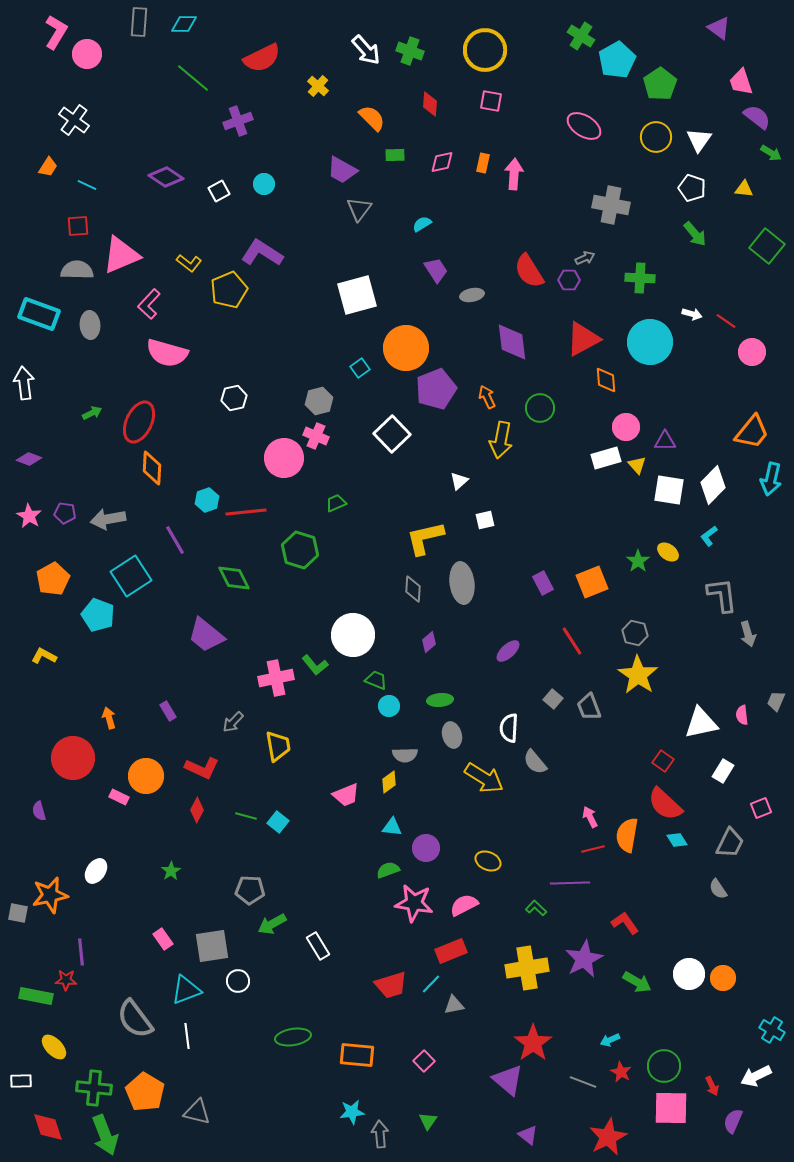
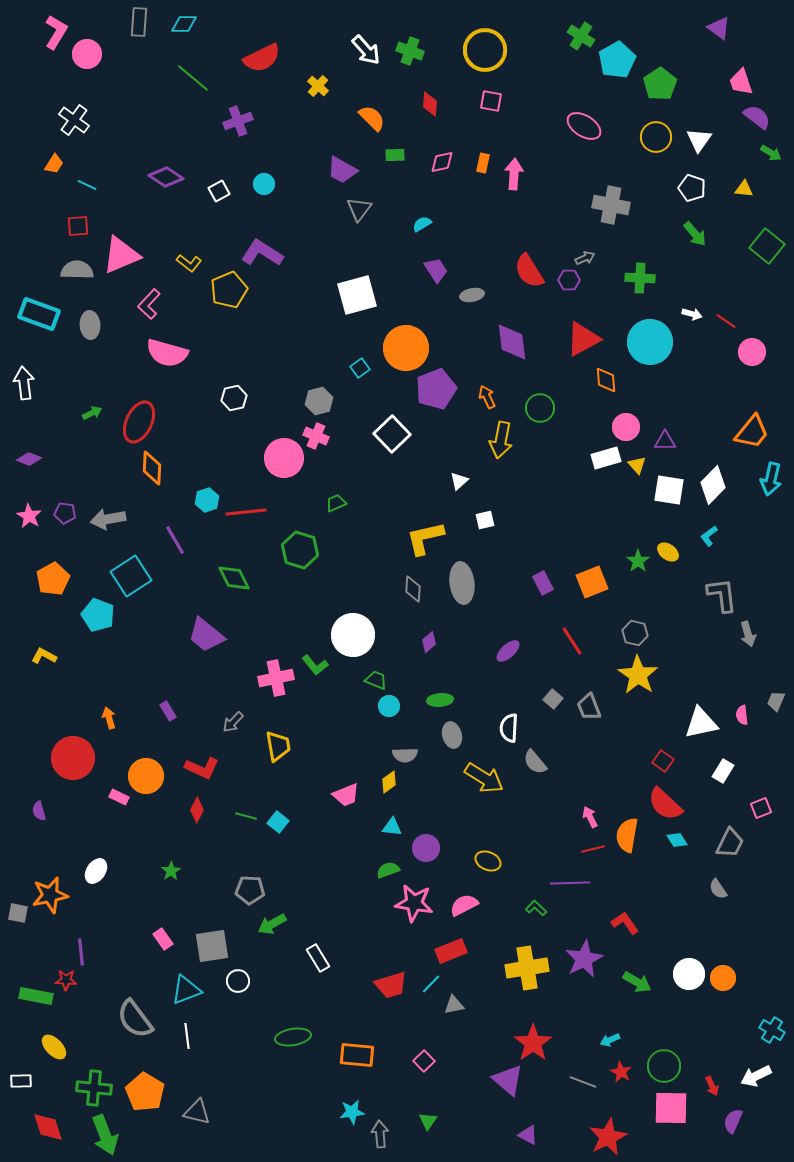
orange trapezoid at (48, 167): moved 6 px right, 3 px up
white rectangle at (318, 946): moved 12 px down
purple triangle at (528, 1135): rotated 10 degrees counterclockwise
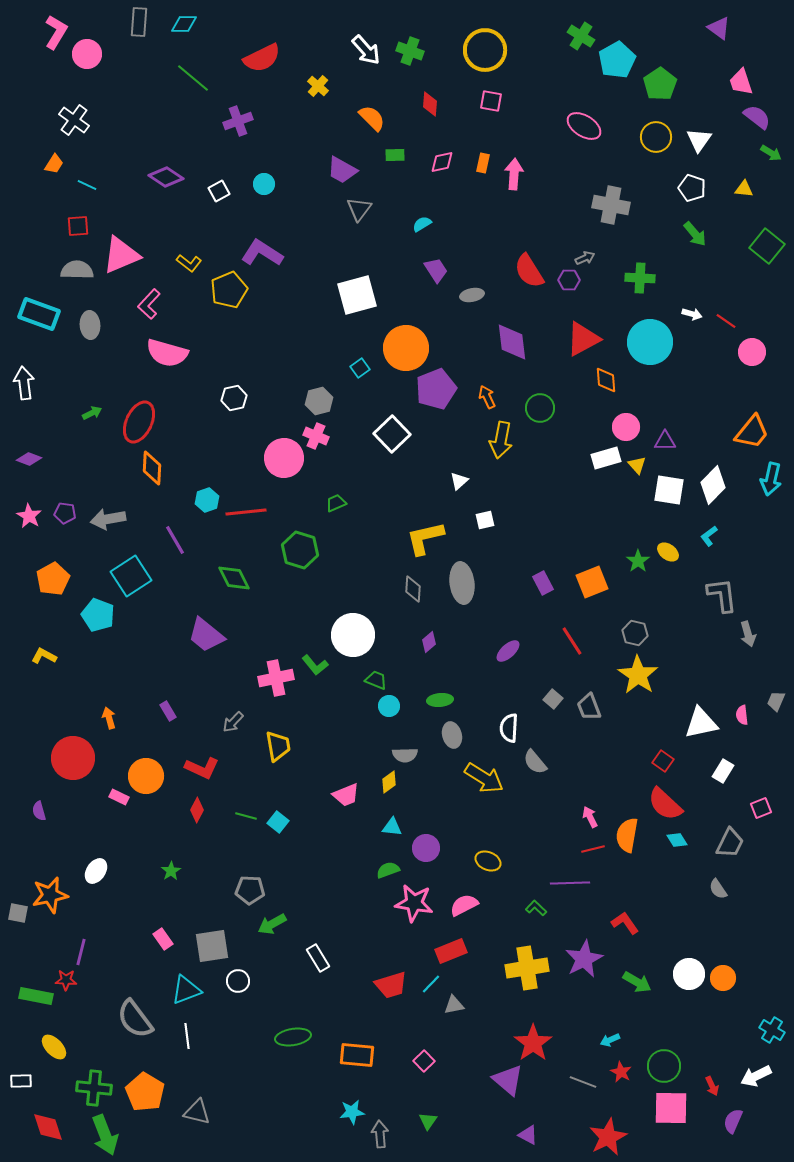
purple line at (81, 952): rotated 20 degrees clockwise
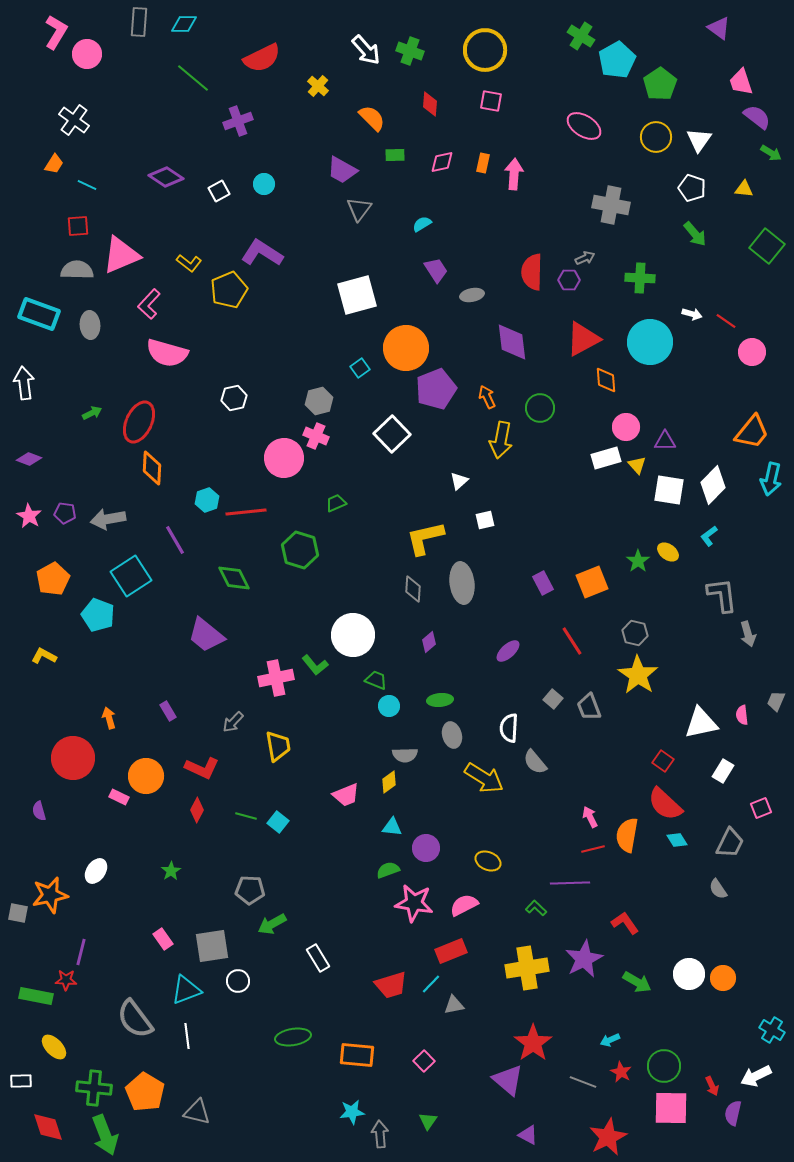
red semicircle at (529, 271): moved 3 px right, 1 px down; rotated 33 degrees clockwise
purple semicircle at (733, 1121): moved 8 px up; rotated 10 degrees counterclockwise
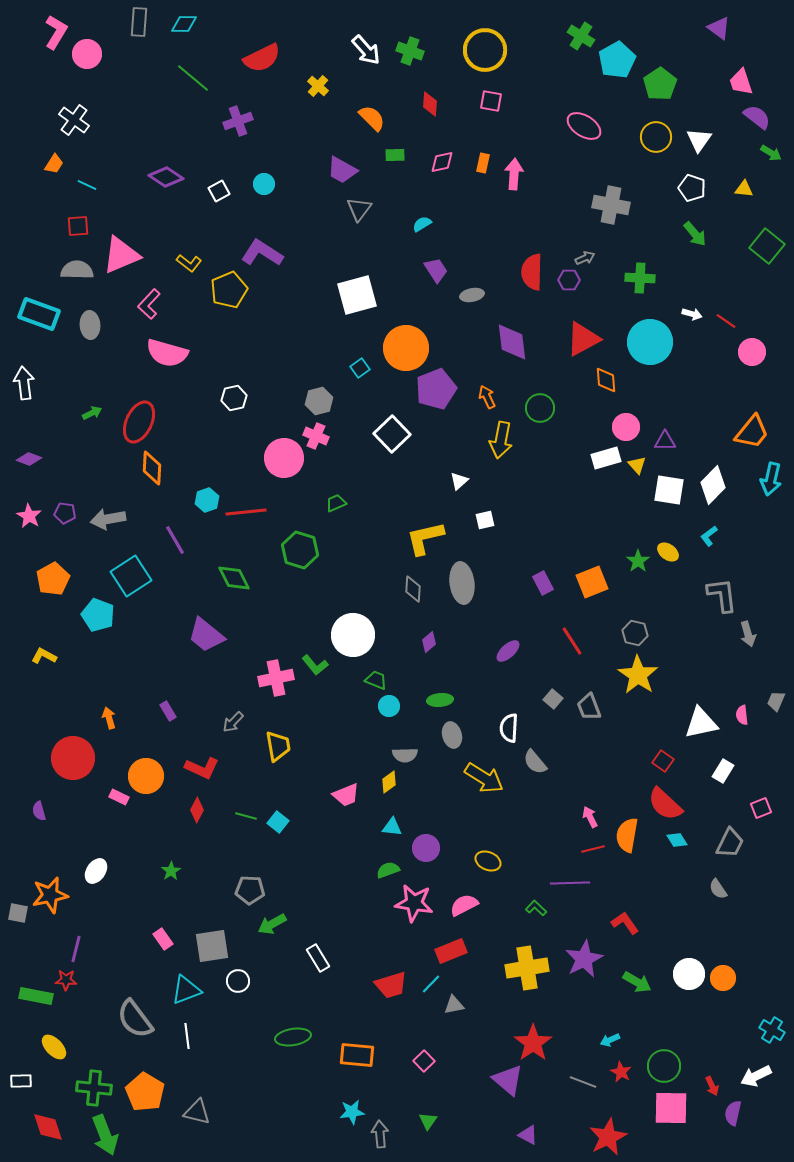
purple line at (81, 952): moved 5 px left, 3 px up
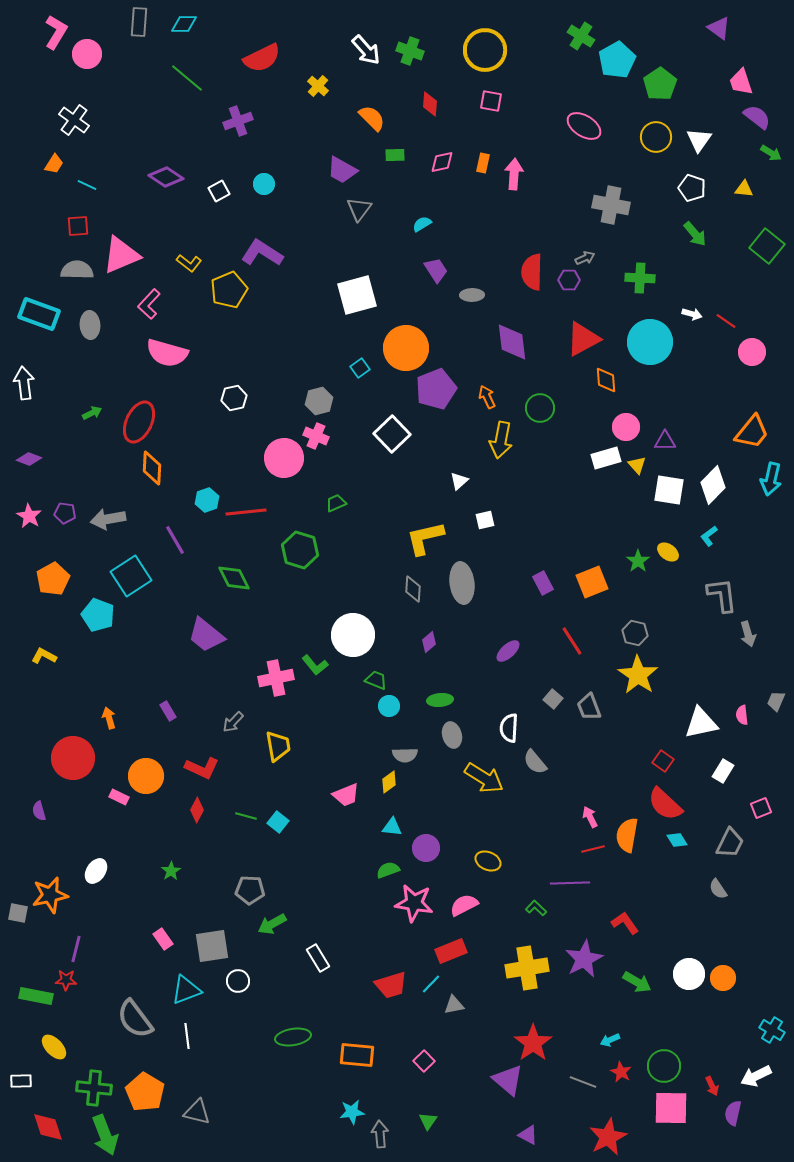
green line at (193, 78): moved 6 px left
gray ellipse at (472, 295): rotated 10 degrees clockwise
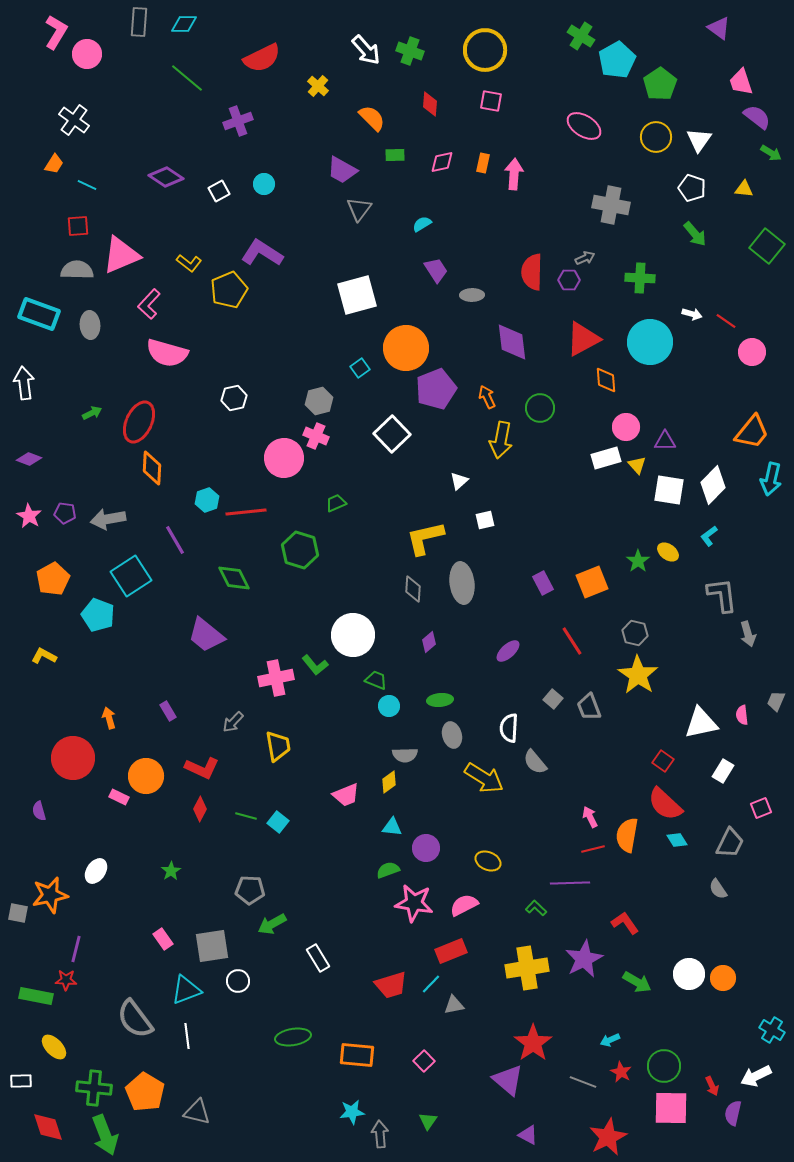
red diamond at (197, 810): moved 3 px right, 1 px up
